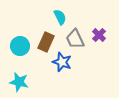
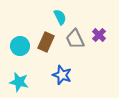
blue star: moved 13 px down
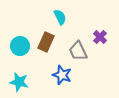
purple cross: moved 1 px right, 2 px down
gray trapezoid: moved 3 px right, 12 px down
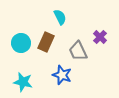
cyan circle: moved 1 px right, 3 px up
cyan star: moved 4 px right
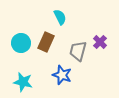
purple cross: moved 5 px down
gray trapezoid: rotated 40 degrees clockwise
